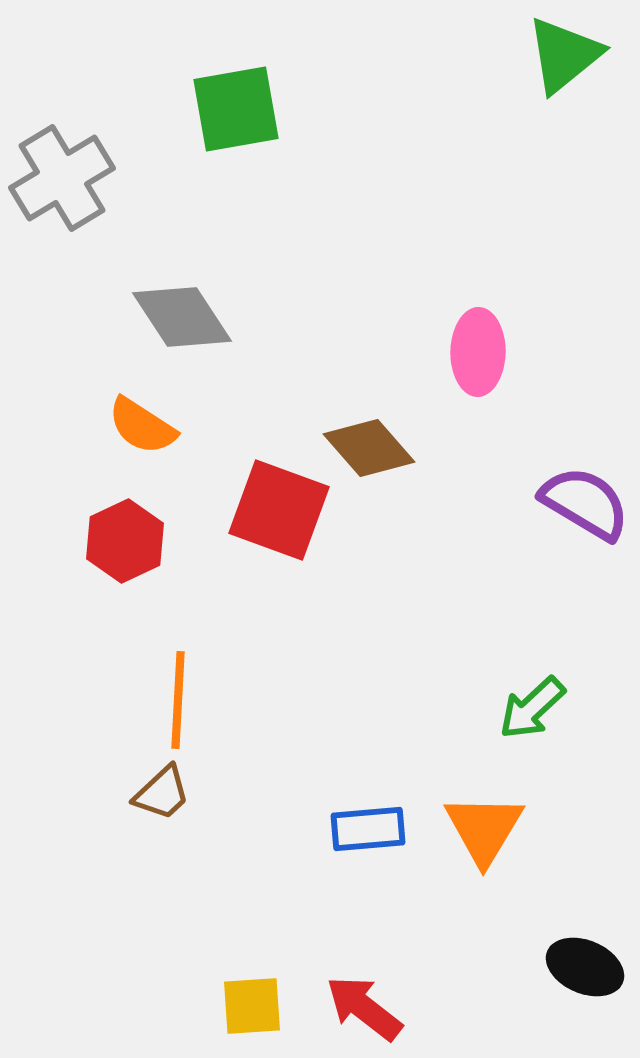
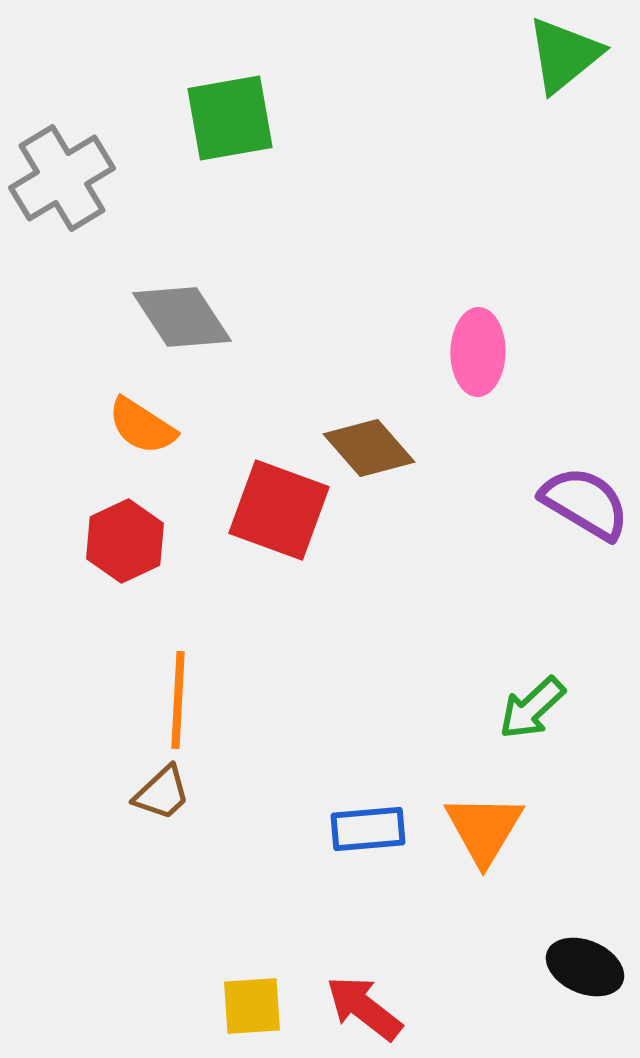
green square: moved 6 px left, 9 px down
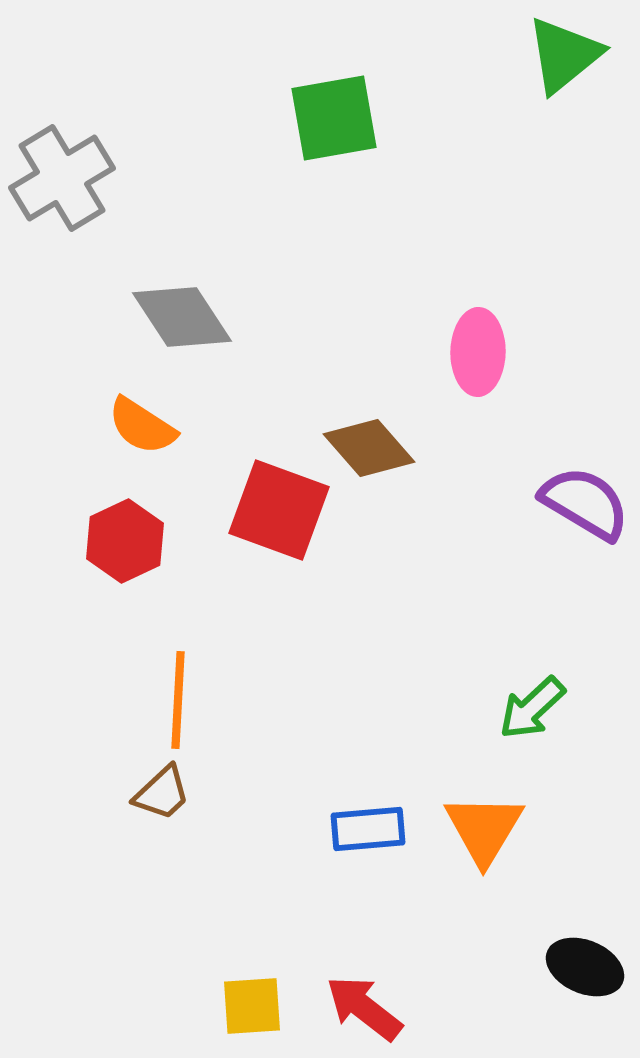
green square: moved 104 px right
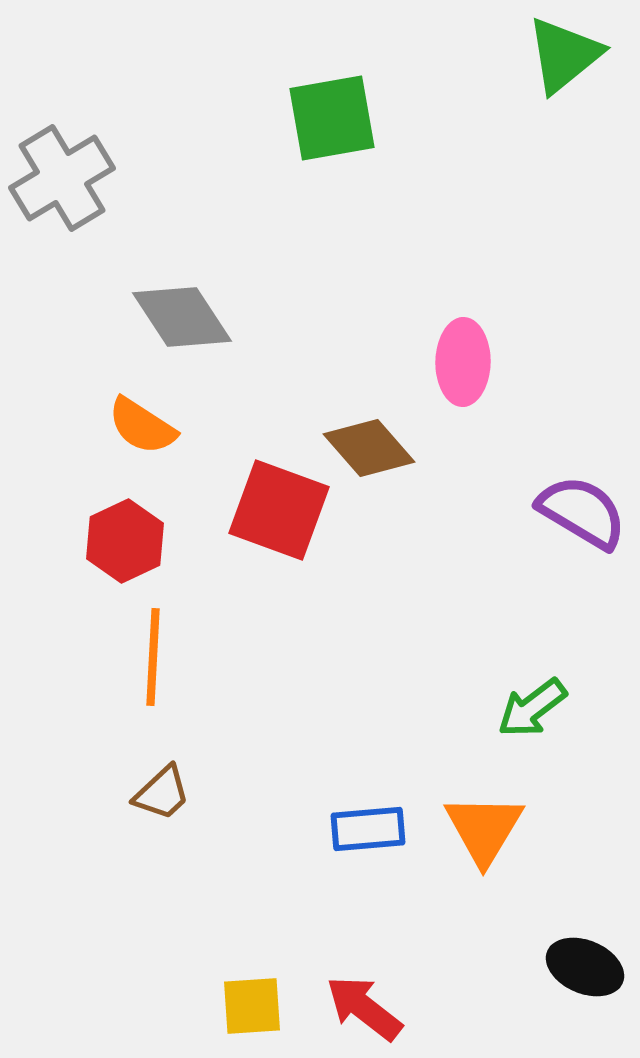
green square: moved 2 px left
pink ellipse: moved 15 px left, 10 px down
purple semicircle: moved 3 px left, 9 px down
orange line: moved 25 px left, 43 px up
green arrow: rotated 6 degrees clockwise
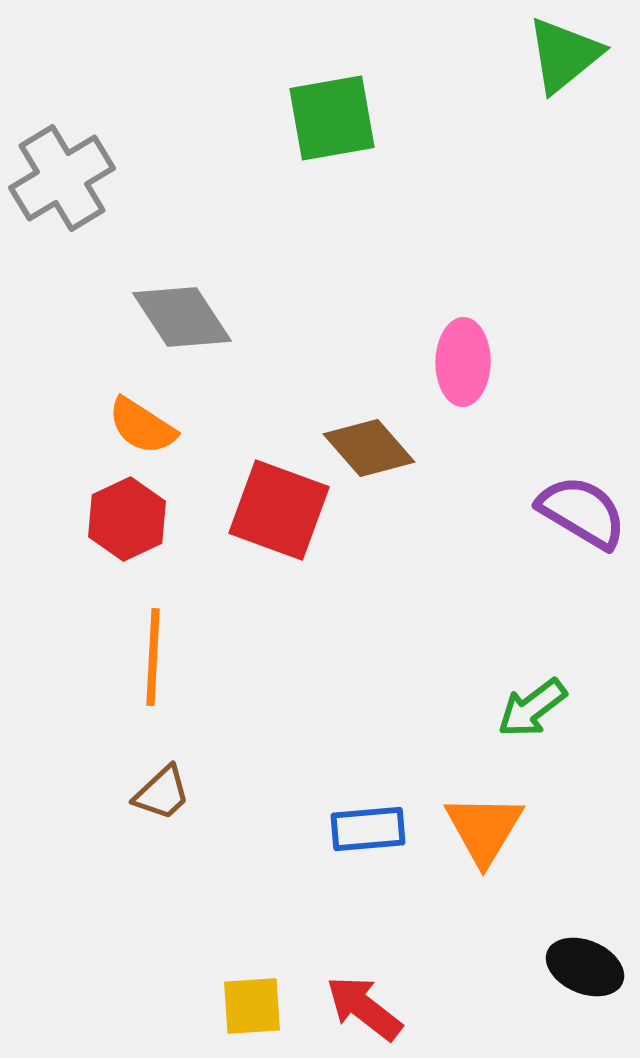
red hexagon: moved 2 px right, 22 px up
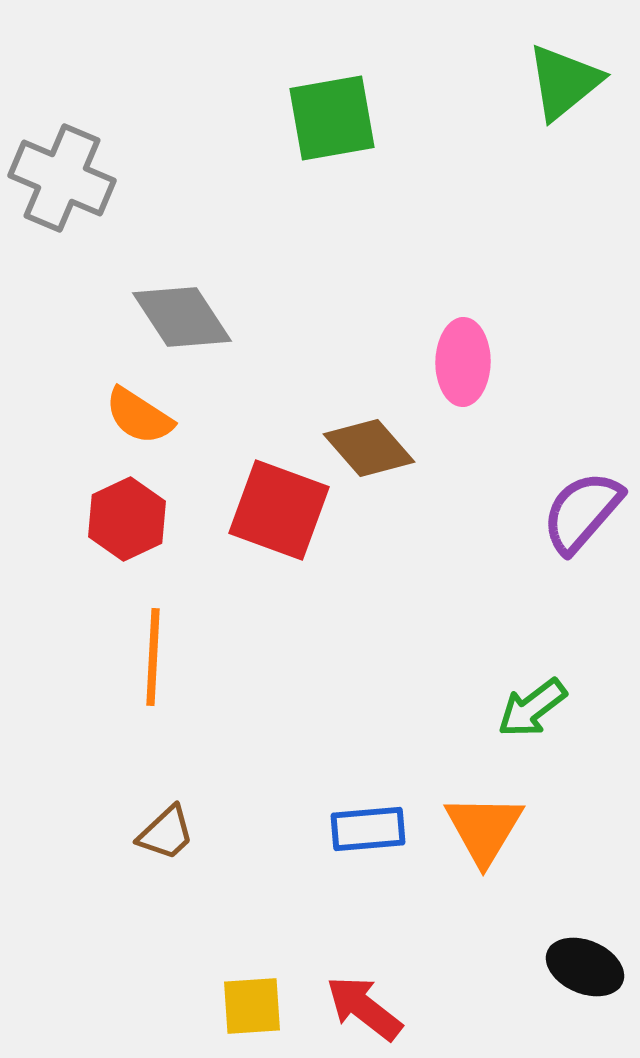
green triangle: moved 27 px down
gray cross: rotated 36 degrees counterclockwise
orange semicircle: moved 3 px left, 10 px up
purple semicircle: rotated 80 degrees counterclockwise
brown trapezoid: moved 4 px right, 40 px down
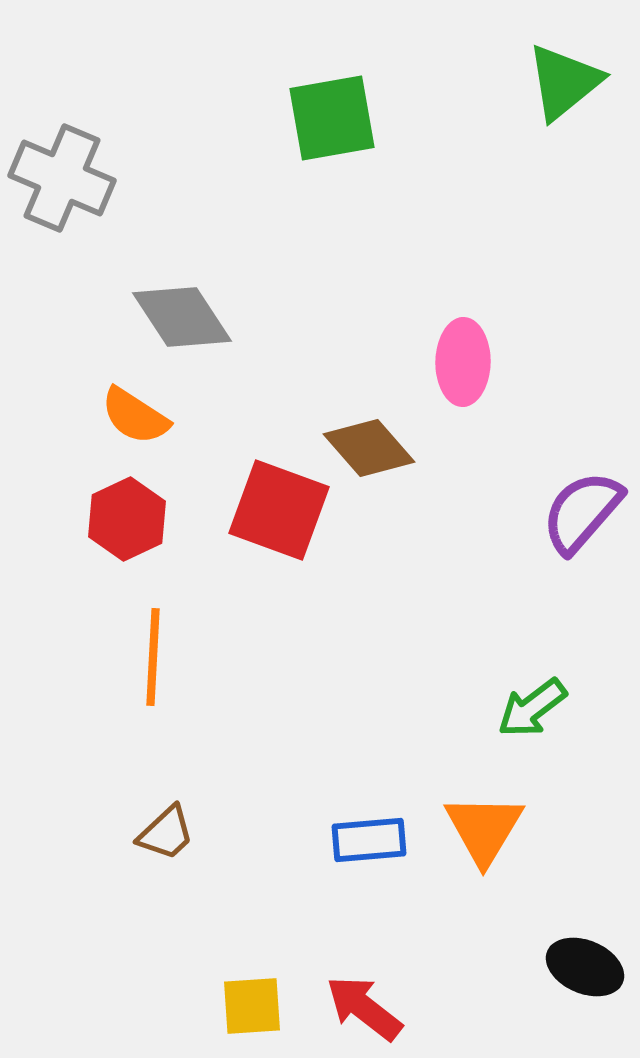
orange semicircle: moved 4 px left
blue rectangle: moved 1 px right, 11 px down
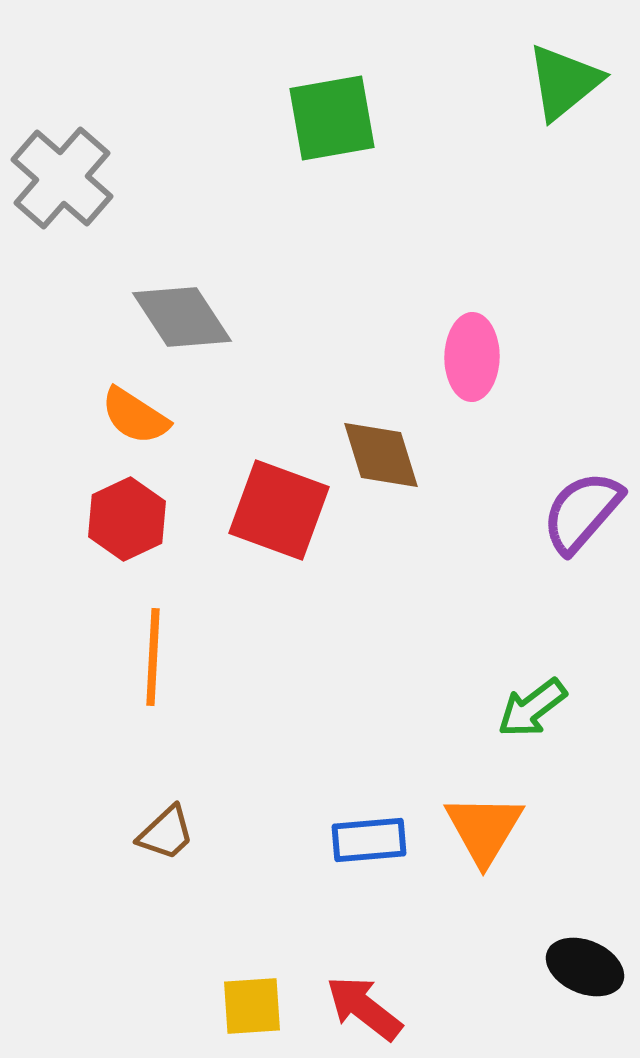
gray cross: rotated 18 degrees clockwise
pink ellipse: moved 9 px right, 5 px up
brown diamond: moved 12 px right, 7 px down; rotated 24 degrees clockwise
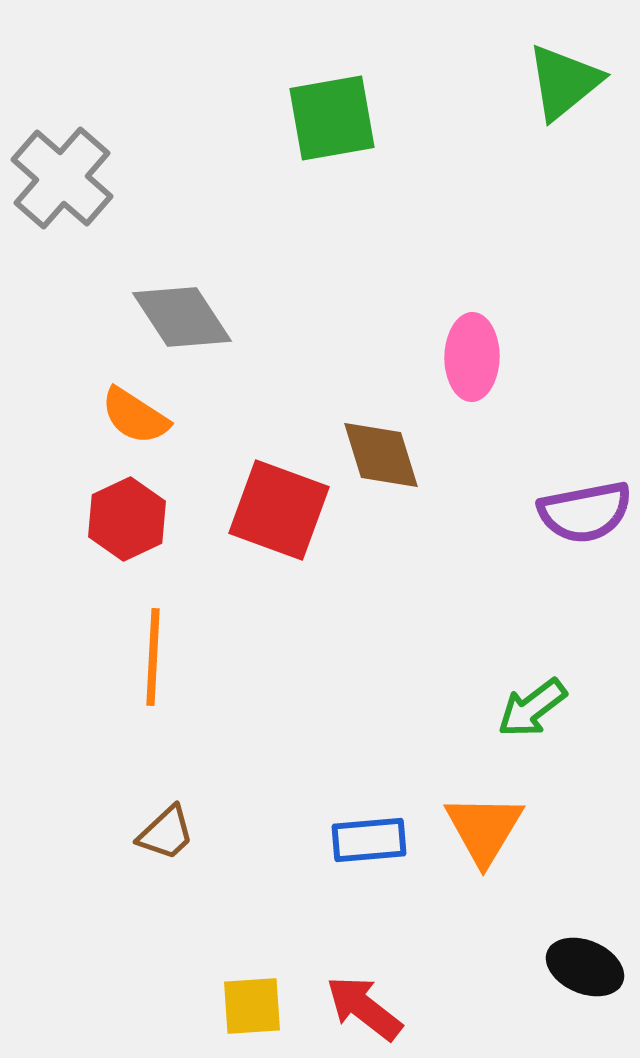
purple semicircle: moved 3 px right; rotated 142 degrees counterclockwise
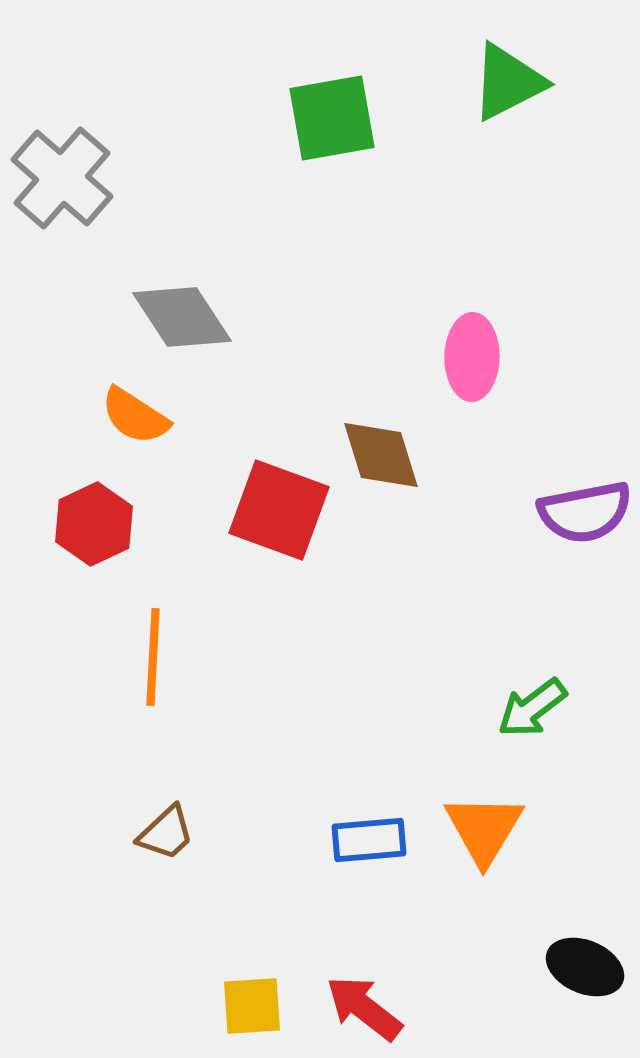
green triangle: moved 56 px left; rotated 12 degrees clockwise
red hexagon: moved 33 px left, 5 px down
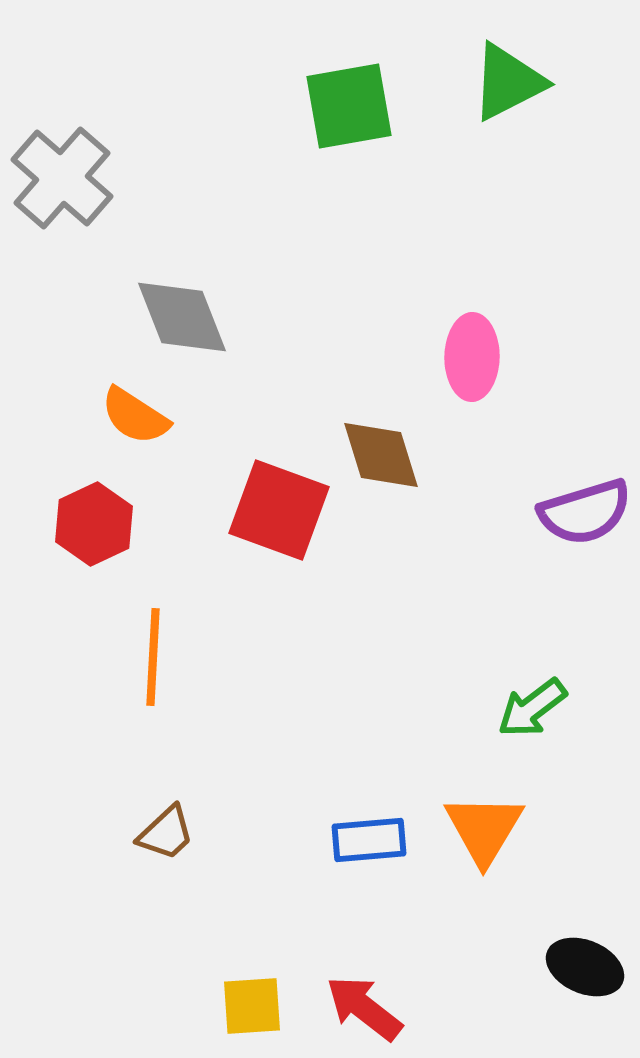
green square: moved 17 px right, 12 px up
gray diamond: rotated 12 degrees clockwise
purple semicircle: rotated 6 degrees counterclockwise
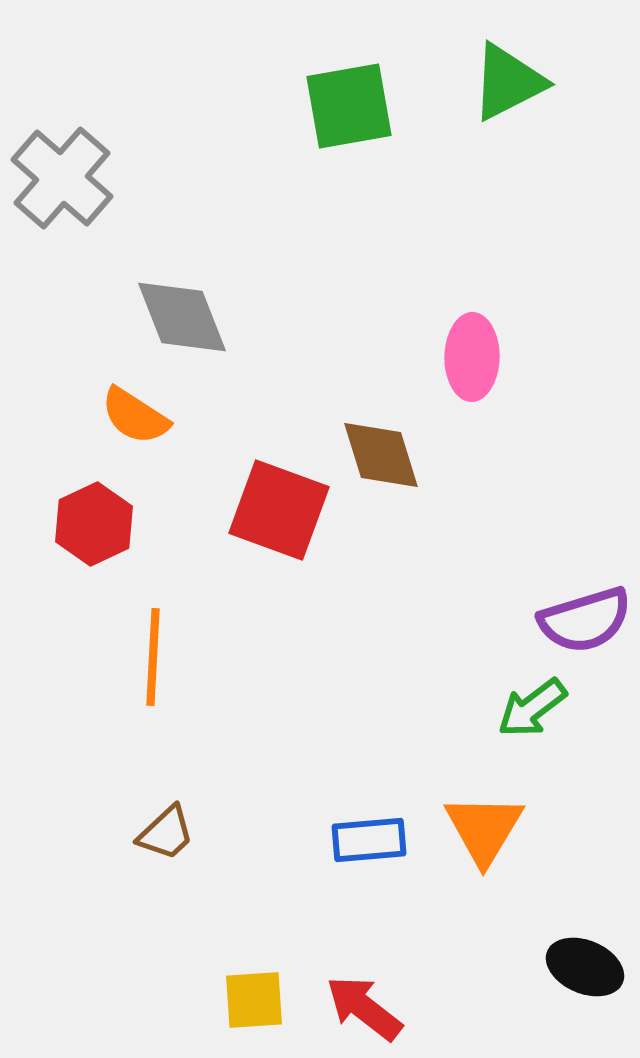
purple semicircle: moved 108 px down
yellow square: moved 2 px right, 6 px up
